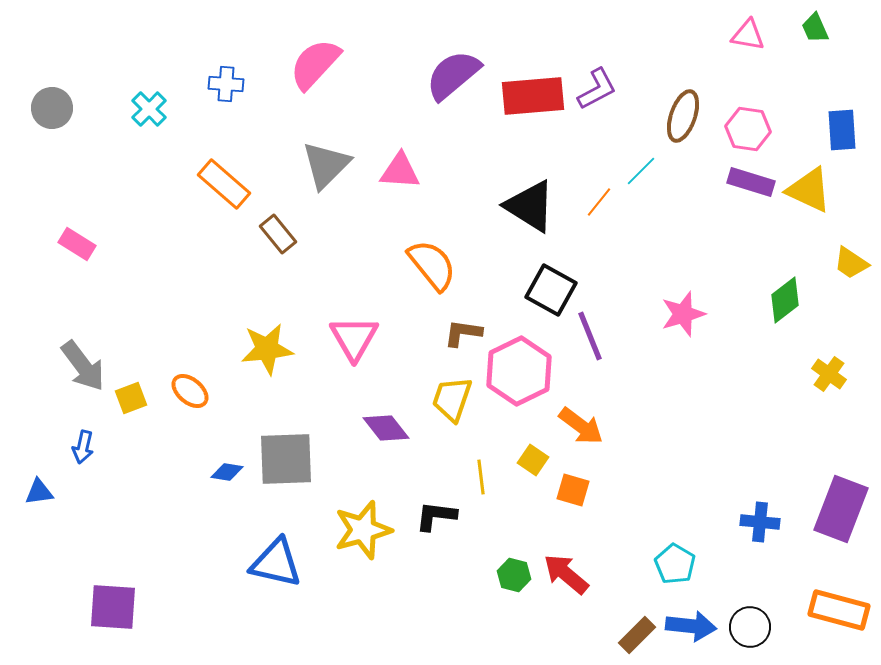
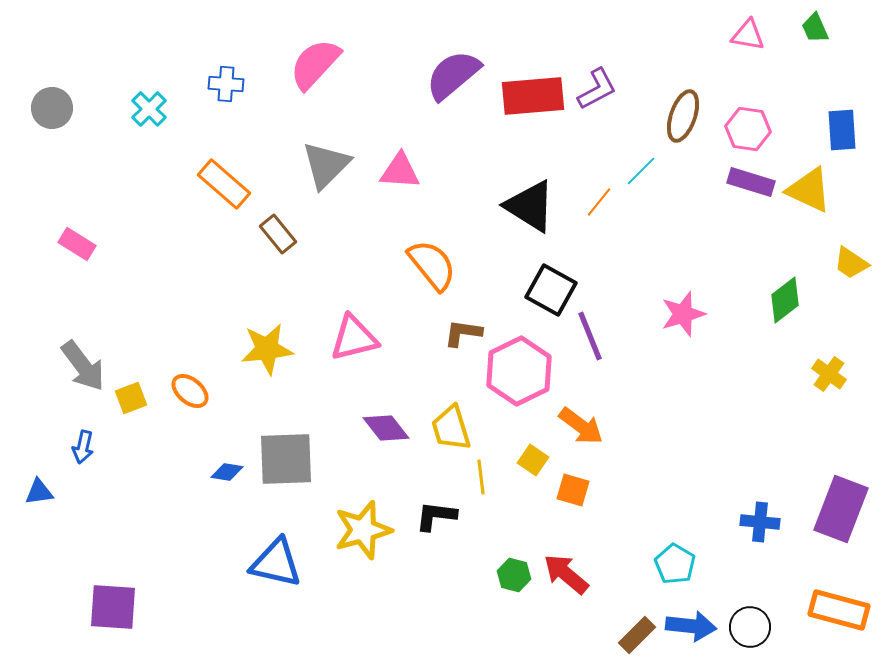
pink triangle at (354, 338): rotated 46 degrees clockwise
yellow trapezoid at (452, 399): moved 1 px left, 29 px down; rotated 36 degrees counterclockwise
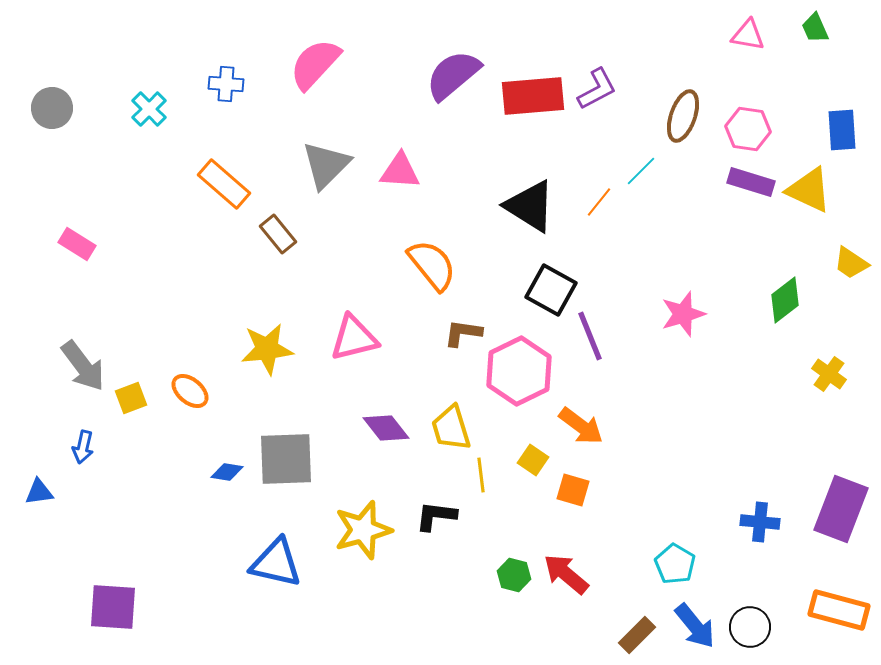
yellow line at (481, 477): moved 2 px up
blue arrow at (691, 626): moved 4 px right; rotated 45 degrees clockwise
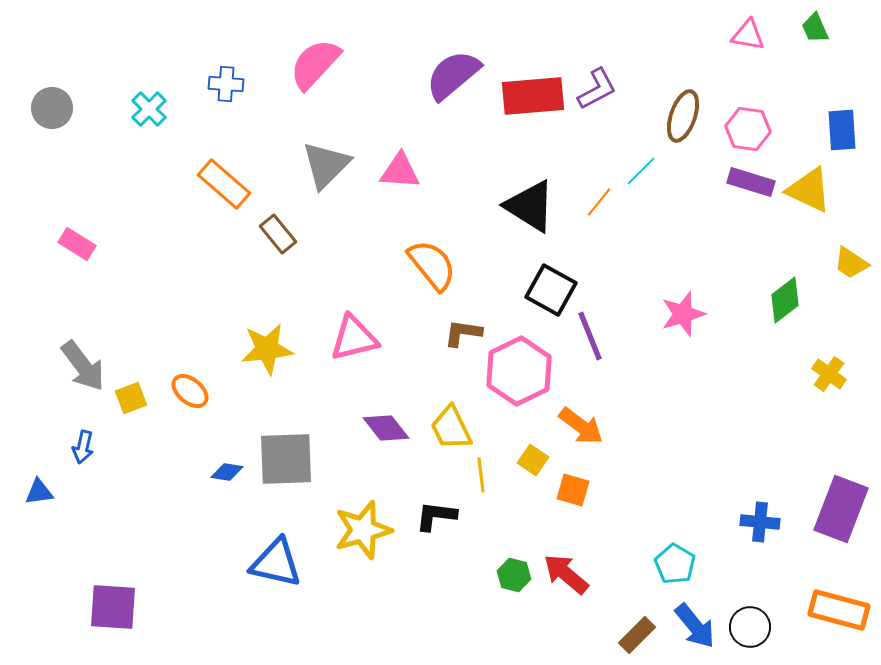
yellow trapezoid at (451, 428): rotated 9 degrees counterclockwise
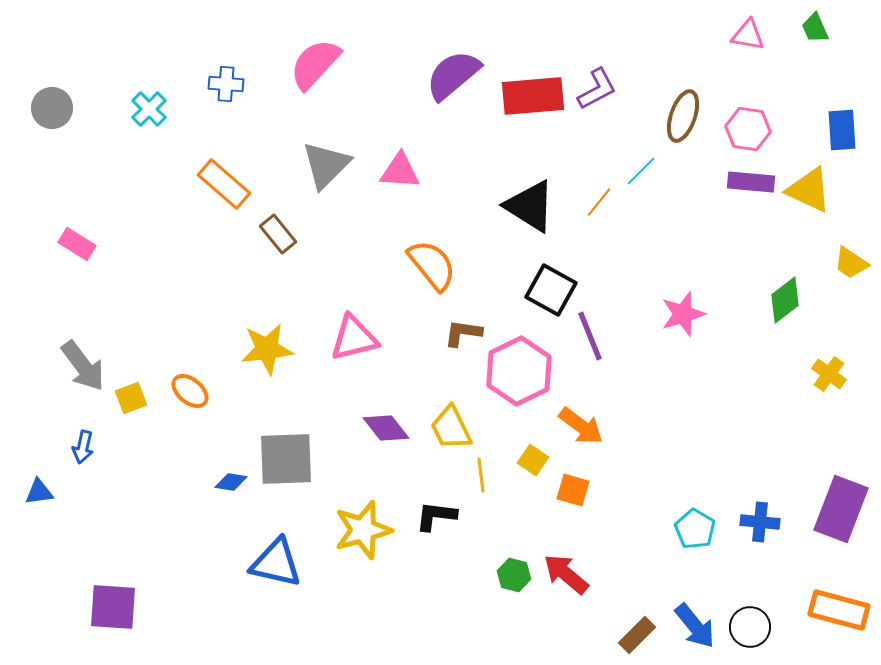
purple rectangle at (751, 182): rotated 12 degrees counterclockwise
blue diamond at (227, 472): moved 4 px right, 10 px down
cyan pentagon at (675, 564): moved 20 px right, 35 px up
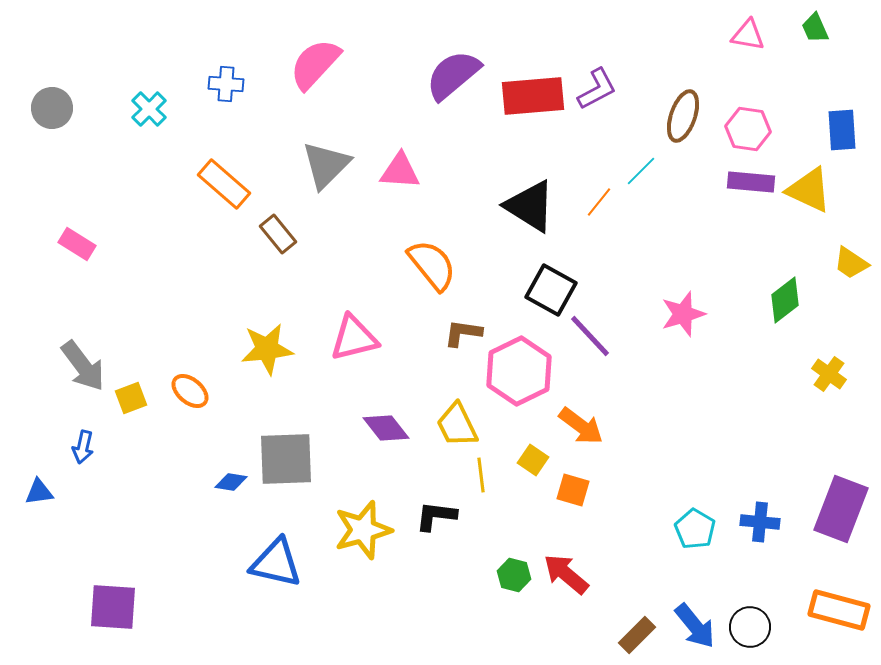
purple line at (590, 336): rotated 21 degrees counterclockwise
yellow trapezoid at (451, 428): moved 6 px right, 3 px up
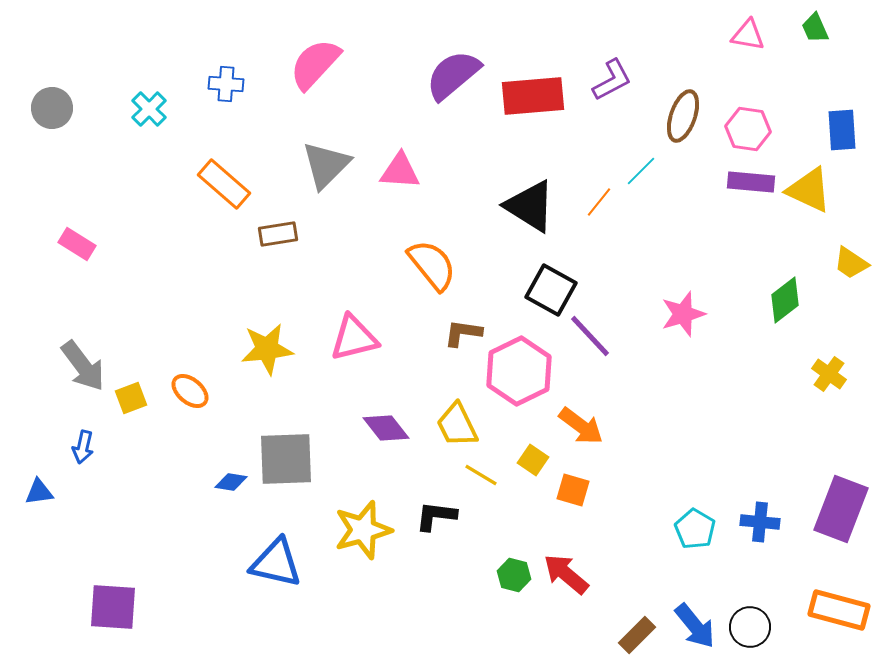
purple L-shape at (597, 89): moved 15 px right, 9 px up
brown rectangle at (278, 234): rotated 60 degrees counterclockwise
yellow line at (481, 475): rotated 52 degrees counterclockwise
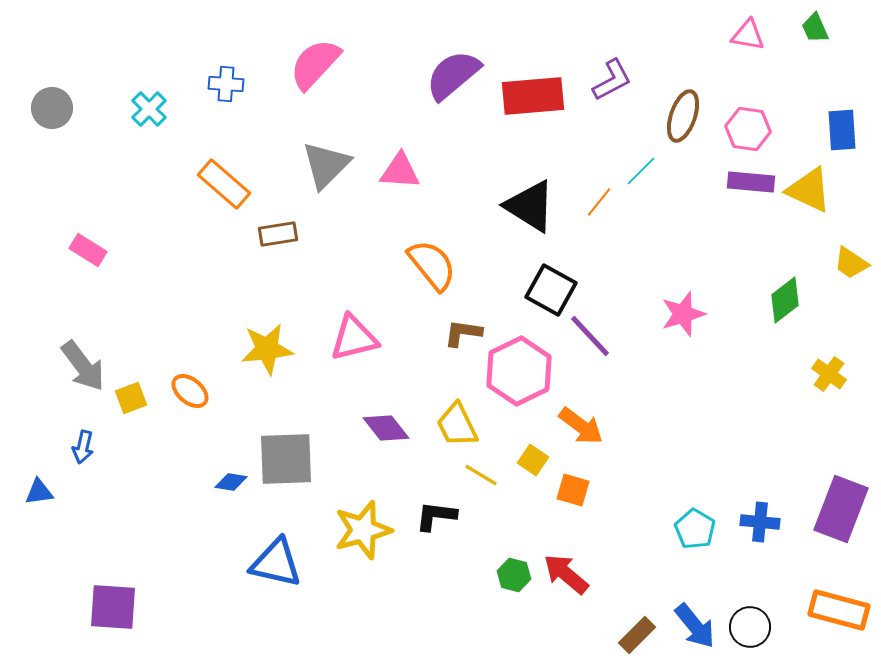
pink rectangle at (77, 244): moved 11 px right, 6 px down
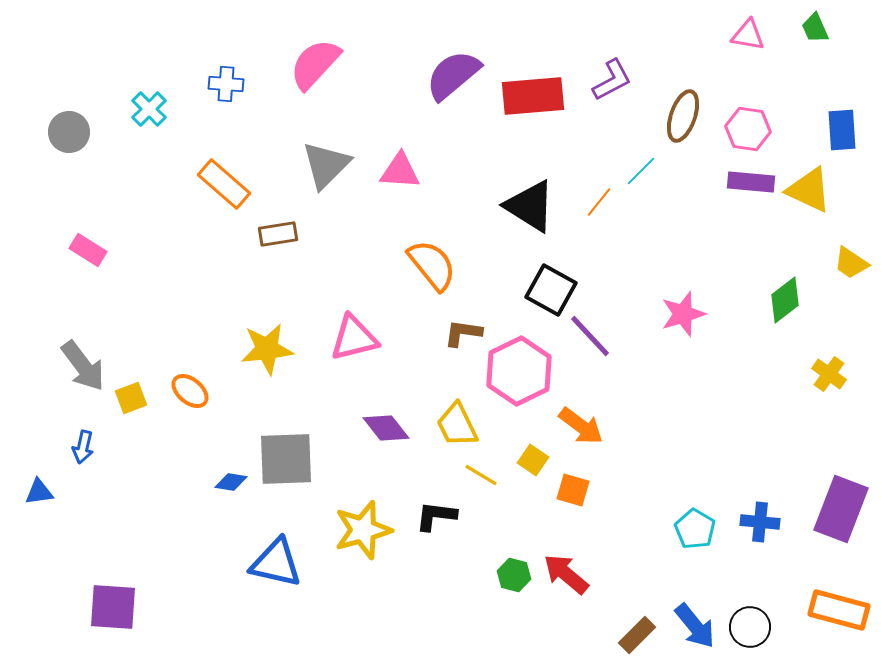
gray circle at (52, 108): moved 17 px right, 24 px down
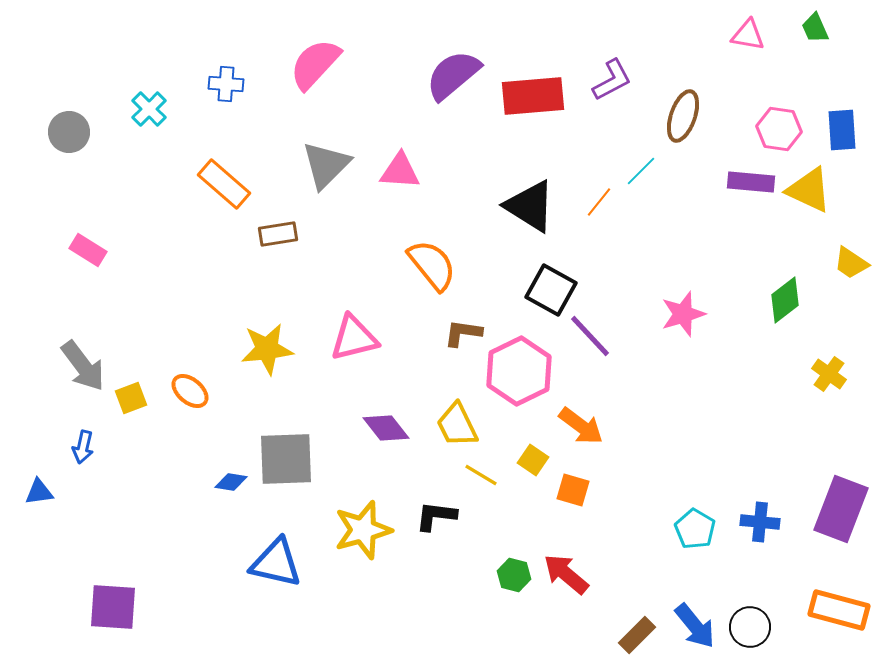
pink hexagon at (748, 129): moved 31 px right
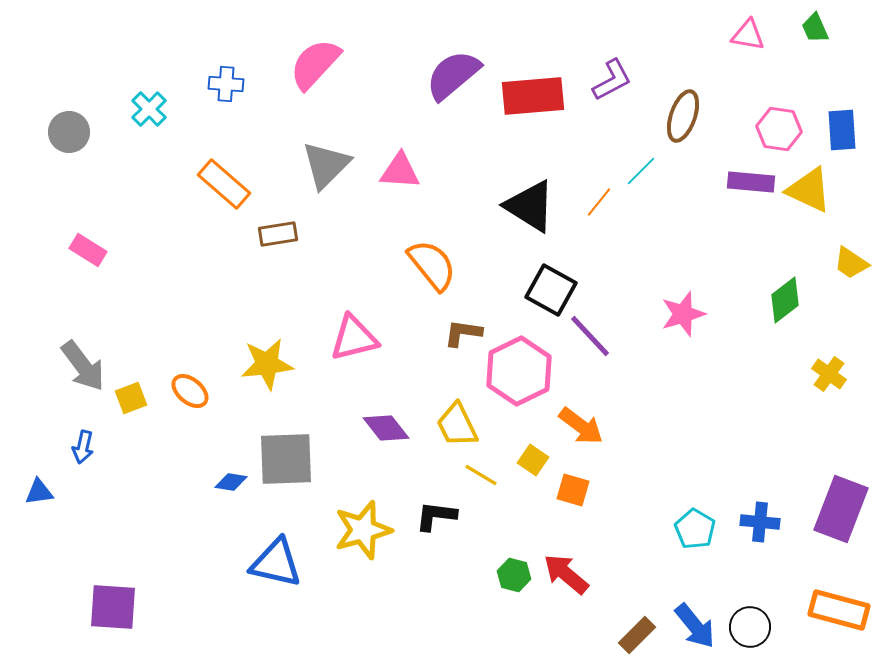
yellow star at (267, 349): moved 15 px down
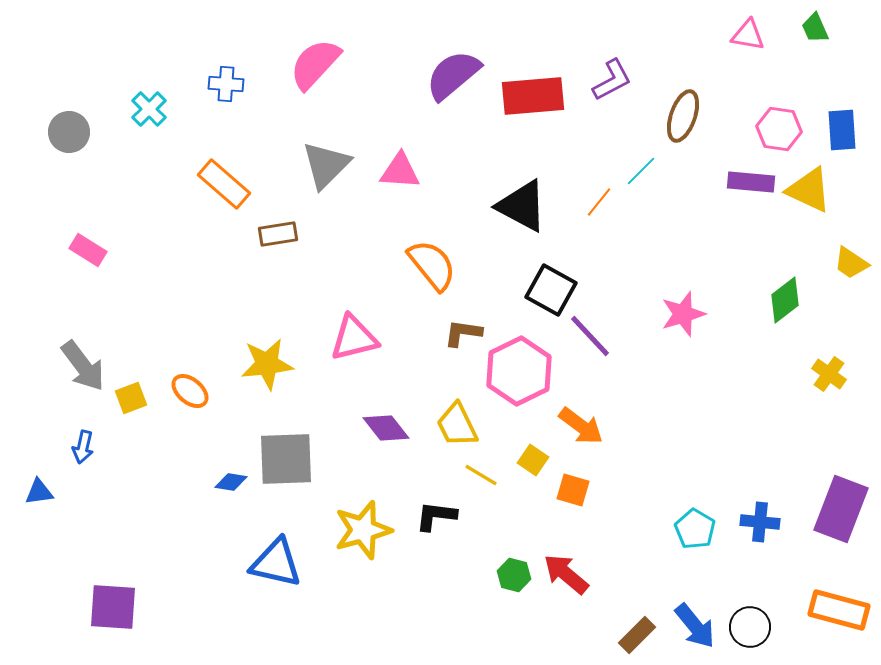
black triangle at (530, 206): moved 8 px left; rotated 4 degrees counterclockwise
